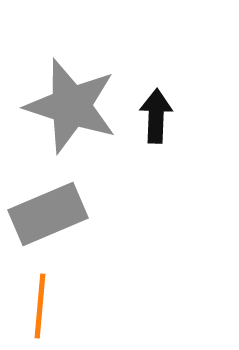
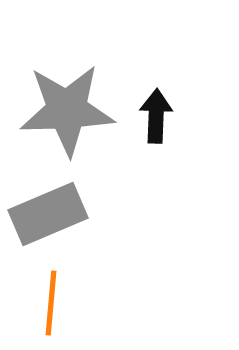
gray star: moved 4 px left, 4 px down; rotated 20 degrees counterclockwise
orange line: moved 11 px right, 3 px up
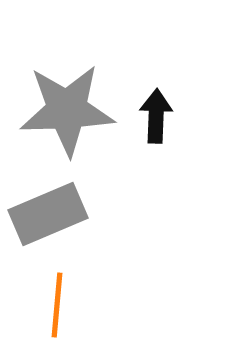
orange line: moved 6 px right, 2 px down
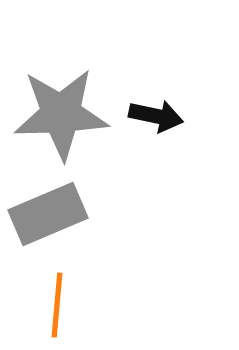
gray star: moved 6 px left, 4 px down
black arrow: rotated 100 degrees clockwise
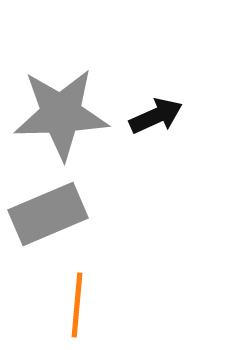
black arrow: rotated 36 degrees counterclockwise
orange line: moved 20 px right
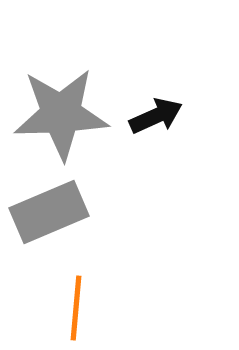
gray rectangle: moved 1 px right, 2 px up
orange line: moved 1 px left, 3 px down
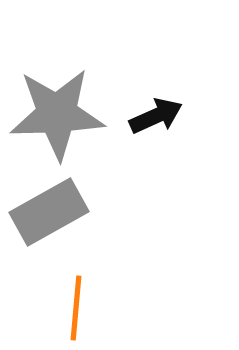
gray star: moved 4 px left
gray rectangle: rotated 6 degrees counterclockwise
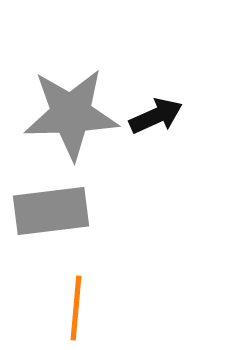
gray star: moved 14 px right
gray rectangle: moved 2 px right, 1 px up; rotated 22 degrees clockwise
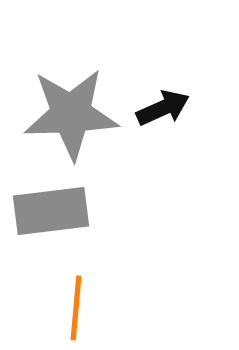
black arrow: moved 7 px right, 8 px up
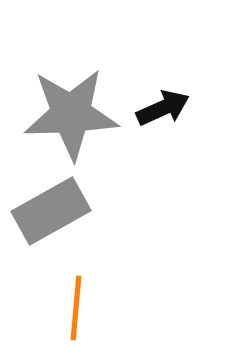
gray rectangle: rotated 22 degrees counterclockwise
